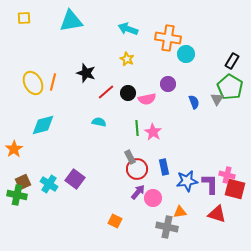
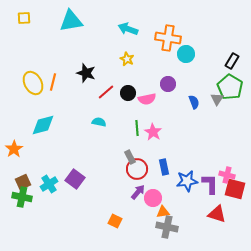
cyan cross: rotated 24 degrees clockwise
green cross: moved 5 px right, 2 px down
orange triangle: moved 17 px left
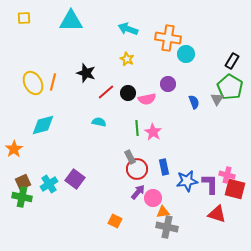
cyan triangle: rotated 10 degrees clockwise
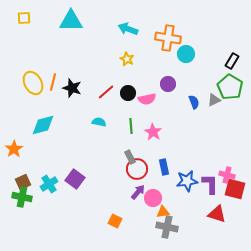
black star: moved 14 px left, 15 px down
gray triangle: moved 3 px left, 1 px down; rotated 32 degrees clockwise
green line: moved 6 px left, 2 px up
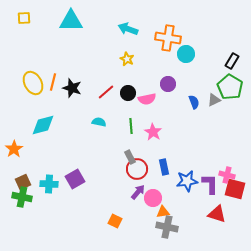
purple square: rotated 24 degrees clockwise
cyan cross: rotated 36 degrees clockwise
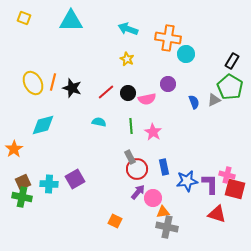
yellow square: rotated 24 degrees clockwise
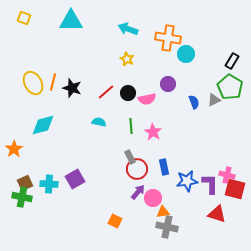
brown square: moved 2 px right, 1 px down
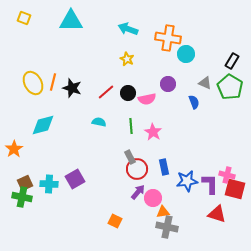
gray triangle: moved 9 px left, 17 px up; rotated 48 degrees clockwise
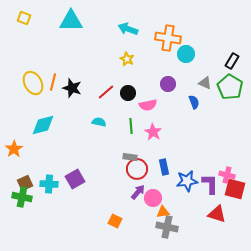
pink semicircle: moved 1 px right, 6 px down
gray rectangle: rotated 56 degrees counterclockwise
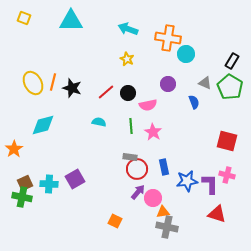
red square: moved 8 px left, 48 px up
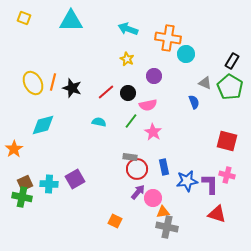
purple circle: moved 14 px left, 8 px up
green line: moved 5 px up; rotated 42 degrees clockwise
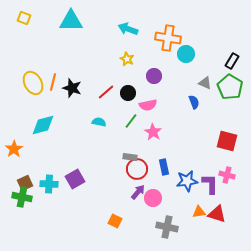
orange triangle: moved 36 px right
